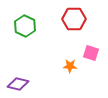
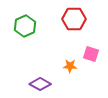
green hexagon: rotated 10 degrees clockwise
pink square: moved 1 px down
purple diamond: moved 22 px right; rotated 15 degrees clockwise
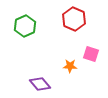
red hexagon: rotated 25 degrees clockwise
purple diamond: rotated 20 degrees clockwise
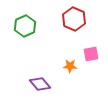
pink square: rotated 28 degrees counterclockwise
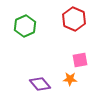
pink square: moved 11 px left, 6 px down
orange star: moved 13 px down
